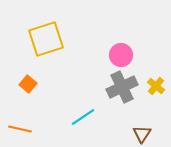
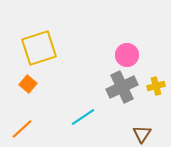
yellow square: moved 7 px left, 9 px down
pink circle: moved 6 px right
yellow cross: rotated 36 degrees clockwise
orange line: moved 2 px right; rotated 55 degrees counterclockwise
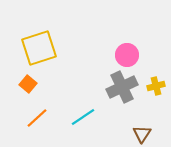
orange line: moved 15 px right, 11 px up
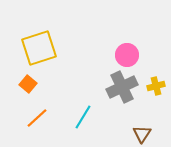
cyan line: rotated 25 degrees counterclockwise
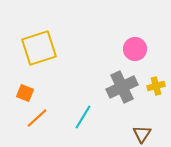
pink circle: moved 8 px right, 6 px up
orange square: moved 3 px left, 9 px down; rotated 18 degrees counterclockwise
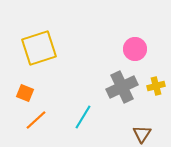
orange line: moved 1 px left, 2 px down
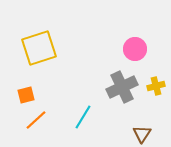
orange square: moved 1 px right, 2 px down; rotated 36 degrees counterclockwise
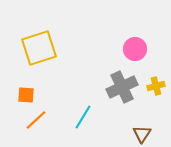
orange square: rotated 18 degrees clockwise
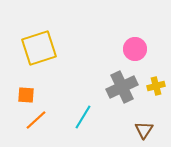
brown triangle: moved 2 px right, 4 px up
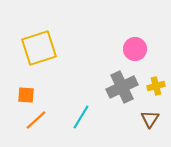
cyan line: moved 2 px left
brown triangle: moved 6 px right, 11 px up
